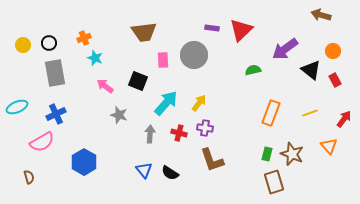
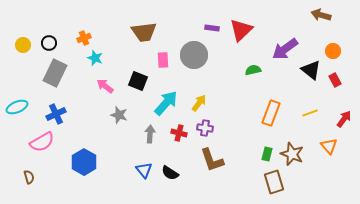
gray rectangle: rotated 36 degrees clockwise
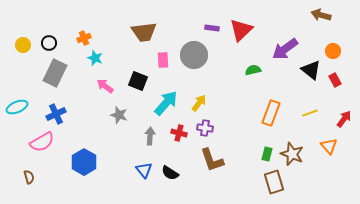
gray arrow: moved 2 px down
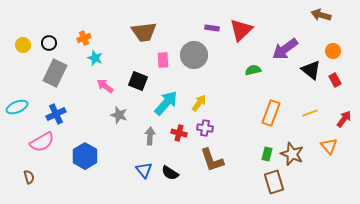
blue hexagon: moved 1 px right, 6 px up
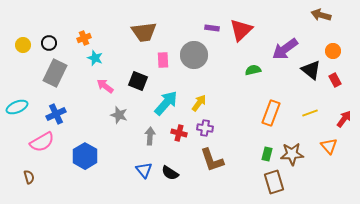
brown star: rotated 25 degrees counterclockwise
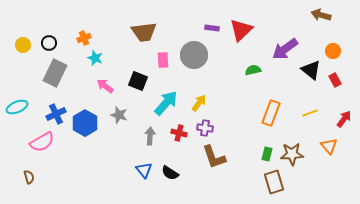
blue hexagon: moved 33 px up
brown L-shape: moved 2 px right, 3 px up
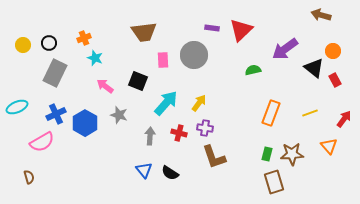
black triangle: moved 3 px right, 2 px up
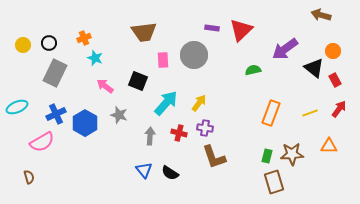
red arrow: moved 5 px left, 10 px up
orange triangle: rotated 48 degrees counterclockwise
green rectangle: moved 2 px down
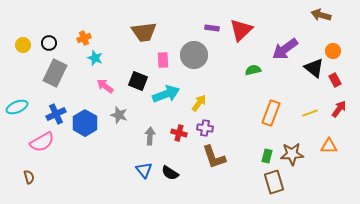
cyan arrow: moved 9 px up; rotated 28 degrees clockwise
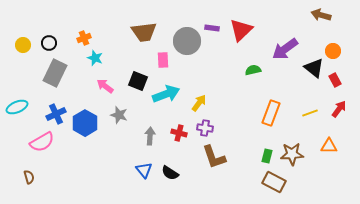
gray circle: moved 7 px left, 14 px up
brown rectangle: rotated 45 degrees counterclockwise
